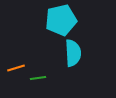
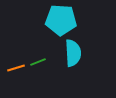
cyan pentagon: rotated 16 degrees clockwise
green line: moved 16 px up; rotated 14 degrees counterclockwise
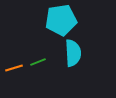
cyan pentagon: rotated 12 degrees counterclockwise
orange line: moved 2 px left
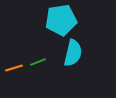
cyan semicircle: rotated 16 degrees clockwise
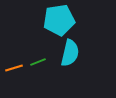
cyan pentagon: moved 2 px left
cyan semicircle: moved 3 px left
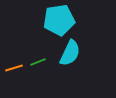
cyan semicircle: rotated 12 degrees clockwise
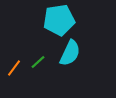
green line: rotated 21 degrees counterclockwise
orange line: rotated 36 degrees counterclockwise
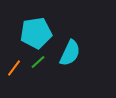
cyan pentagon: moved 23 px left, 13 px down
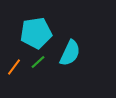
orange line: moved 1 px up
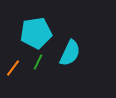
green line: rotated 21 degrees counterclockwise
orange line: moved 1 px left, 1 px down
